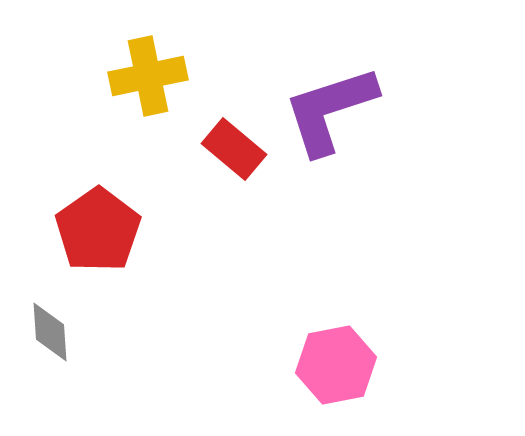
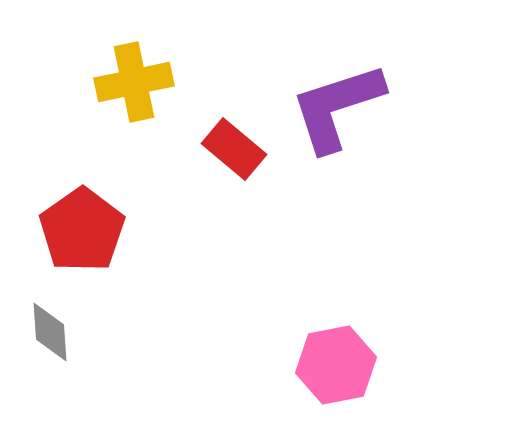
yellow cross: moved 14 px left, 6 px down
purple L-shape: moved 7 px right, 3 px up
red pentagon: moved 16 px left
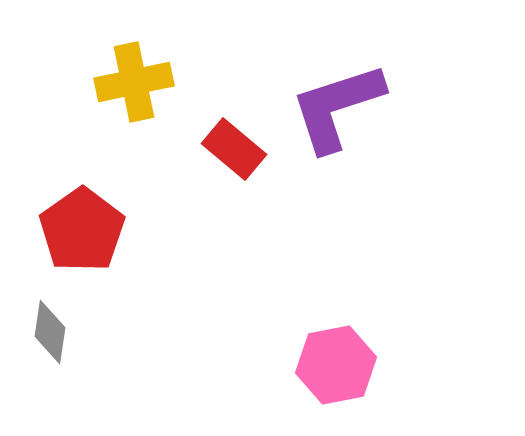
gray diamond: rotated 12 degrees clockwise
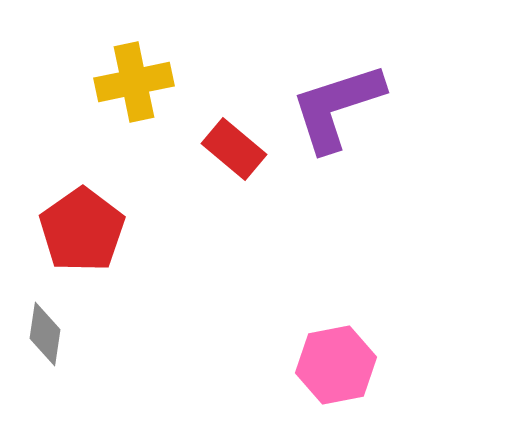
gray diamond: moved 5 px left, 2 px down
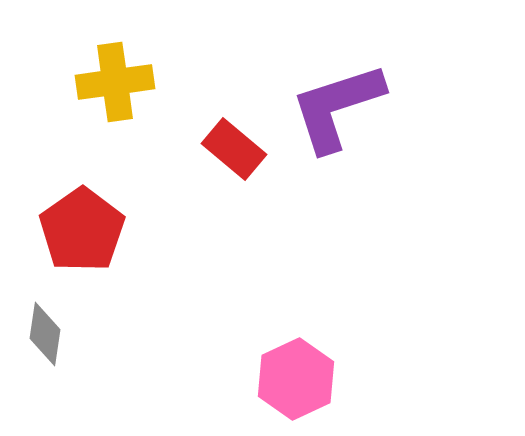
yellow cross: moved 19 px left; rotated 4 degrees clockwise
pink hexagon: moved 40 px left, 14 px down; rotated 14 degrees counterclockwise
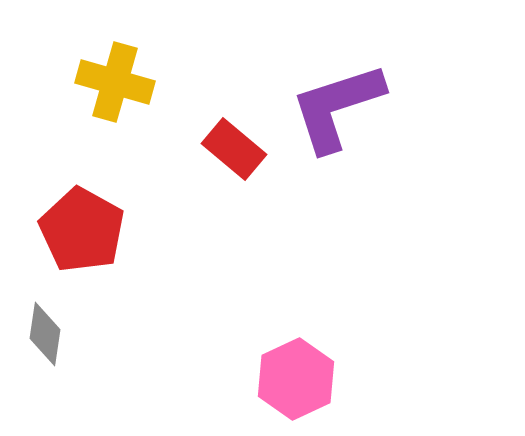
yellow cross: rotated 24 degrees clockwise
red pentagon: rotated 8 degrees counterclockwise
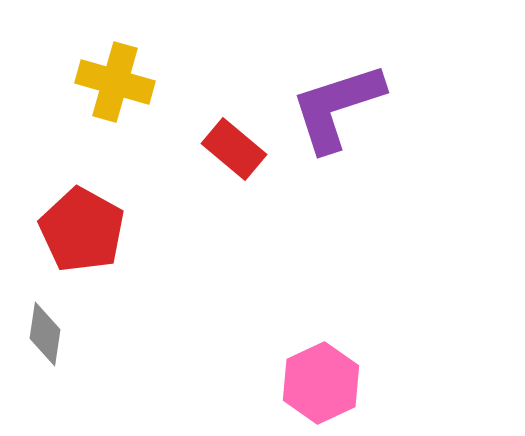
pink hexagon: moved 25 px right, 4 px down
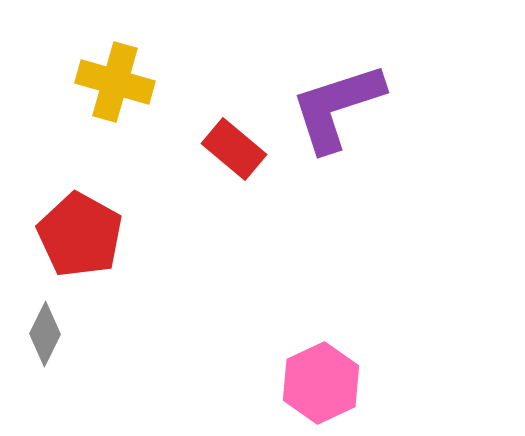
red pentagon: moved 2 px left, 5 px down
gray diamond: rotated 18 degrees clockwise
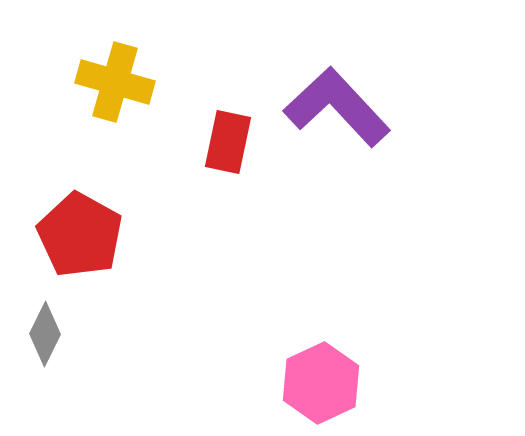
purple L-shape: rotated 65 degrees clockwise
red rectangle: moved 6 px left, 7 px up; rotated 62 degrees clockwise
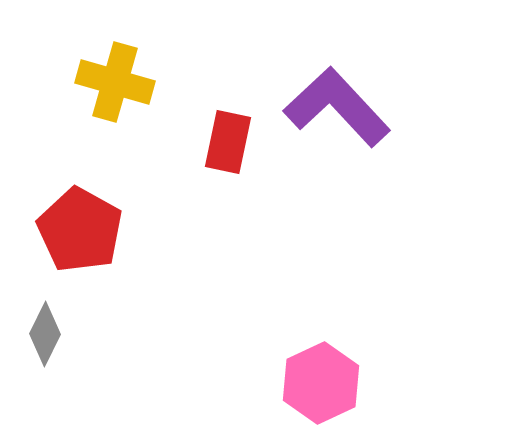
red pentagon: moved 5 px up
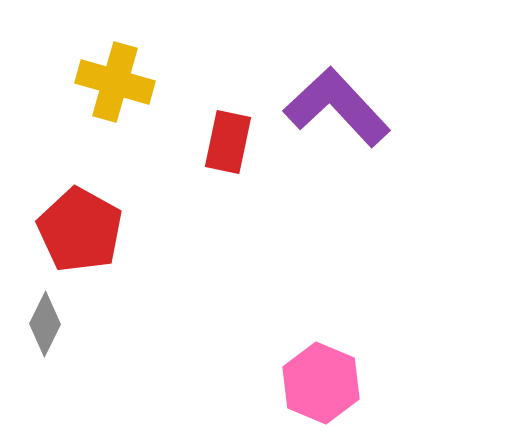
gray diamond: moved 10 px up
pink hexagon: rotated 12 degrees counterclockwise
